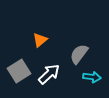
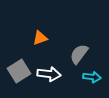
orange triangle: moved 2 px up; rotated 21 degrees clockwise
white arrow: rotated 50 degrees clockwise
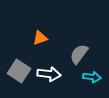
gray square: rotated 25 degrees counterclockwise
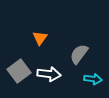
orange triangle: rotated 35 degrees counterclockwise
gray square: rotated 20 degrees clockwise
cyan arrow: moved 1 px right, 2 px down
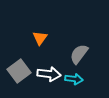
cyan arrow: moved 19 px left
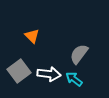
orange triangle: moved 8 px left, 2 px up; rotated 21 degrees counterclockwise
cyan arrow: rotated 150 degrees counterclockwise
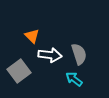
gray semicircle: rotated 125 degrees clockwise
white arrow: moved 1 px right, 19 px up
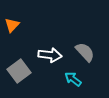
orange triangle: moved 20 px left, 11 px up; rotated 28 degrees clockwise
gray semicircle: moved 6 px right, 2 px up; rotated 25 degrees counterclockwise
cyan arrow: moved 1 px left
